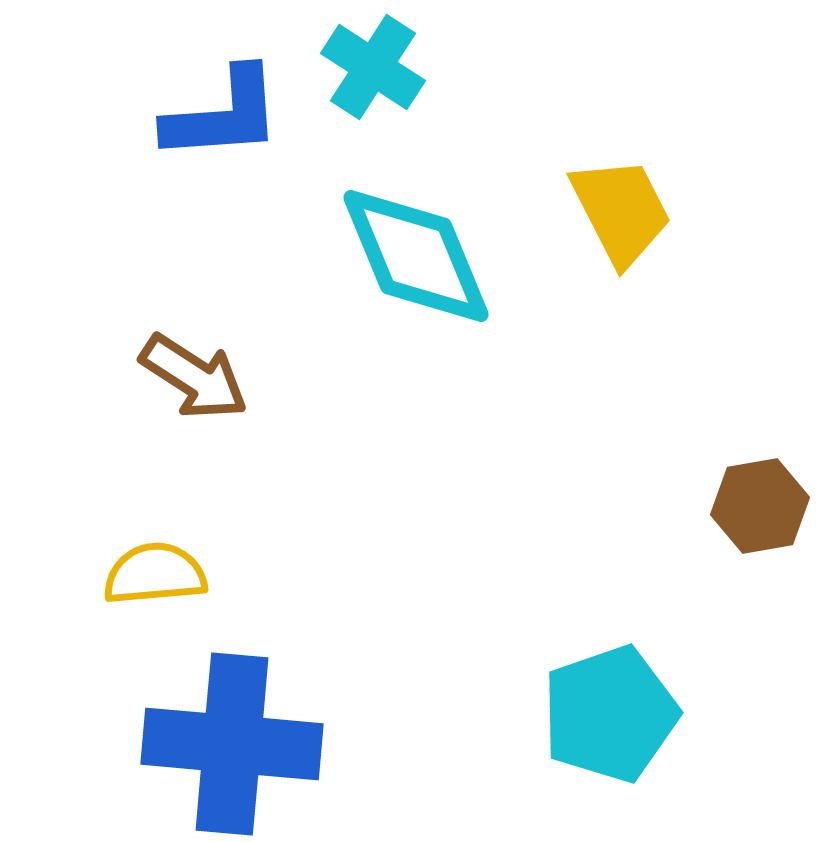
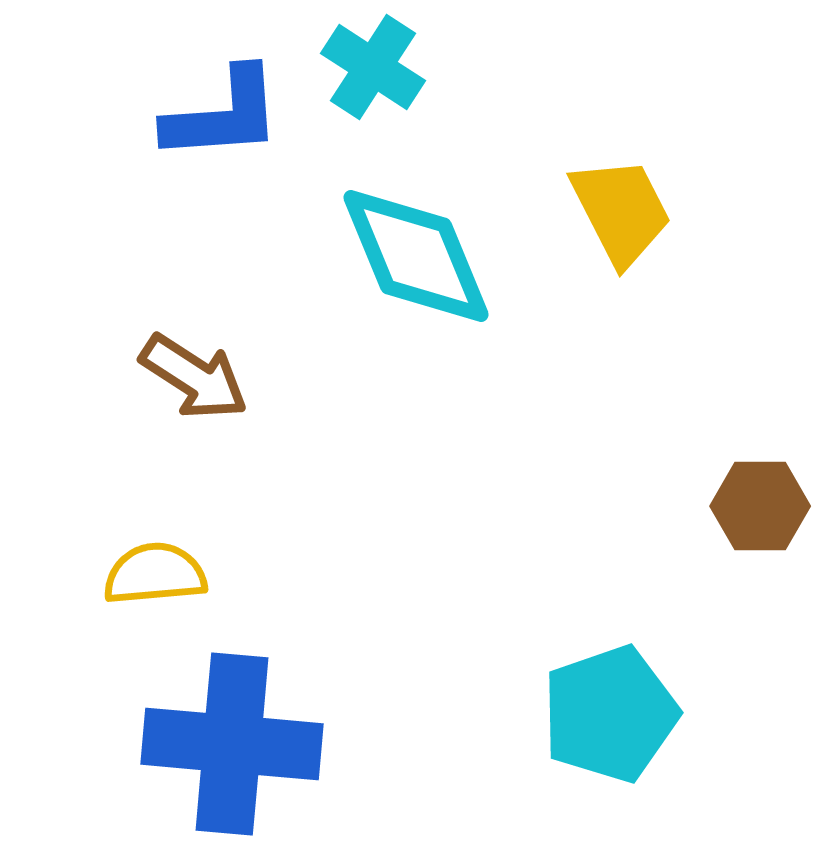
brown hexagon: rotated 10 degrees clockwise
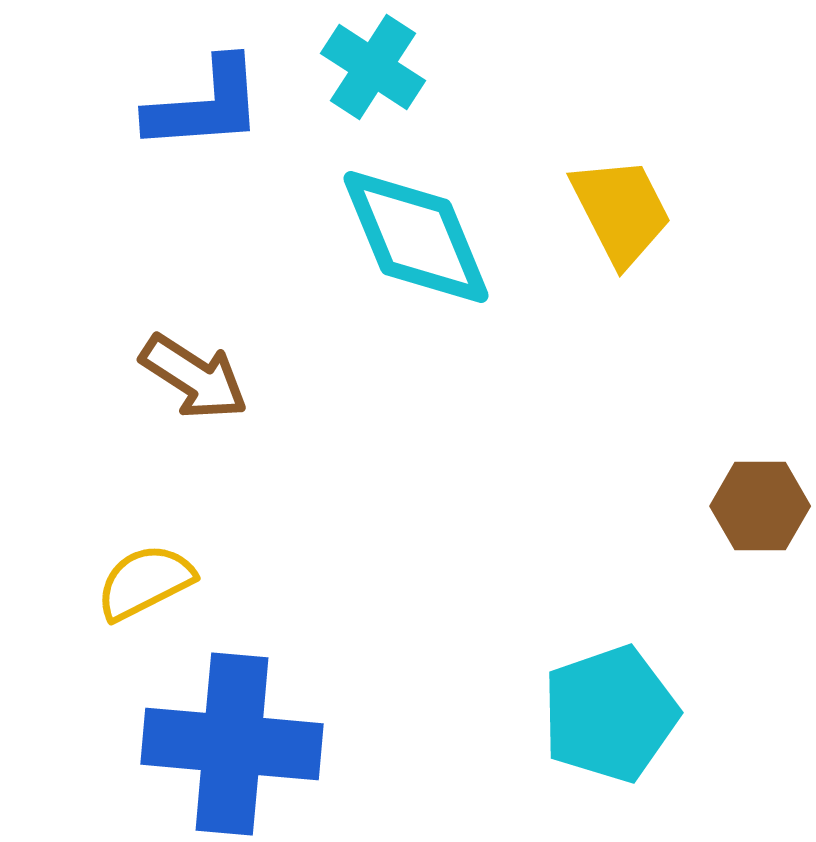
blue L-shape: moved 18 px left, 10 px up
cyan diamond: moved 19 px up
yellow semicircle: moved 10 px left, 8 px down; rotated 22 degrees counterclockwise
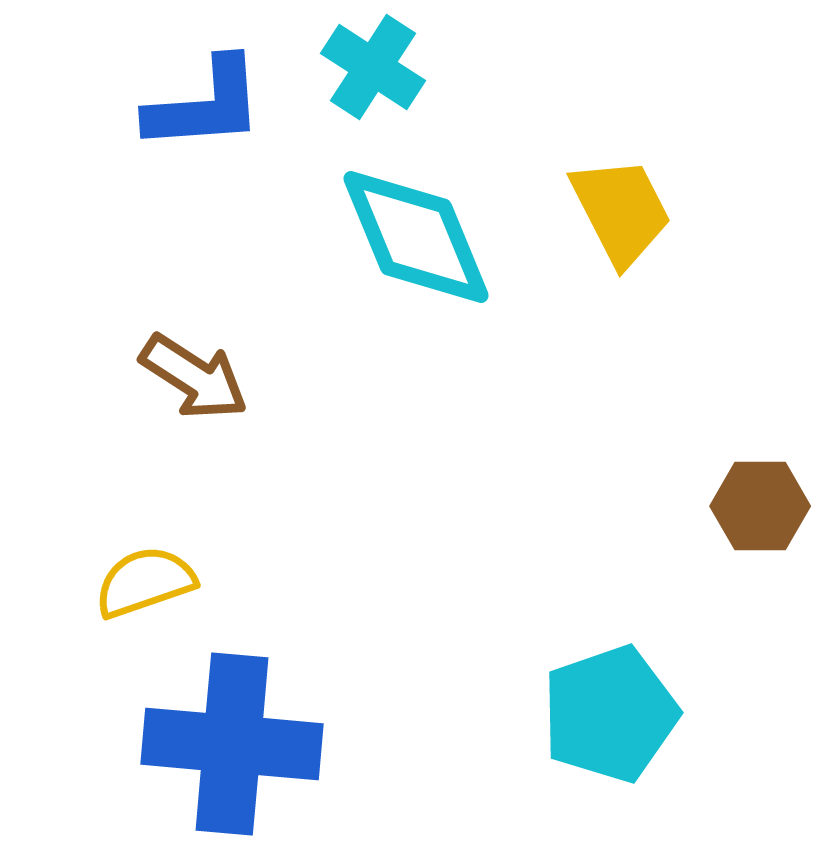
yellow semicircle: rotated 8 degrees clockwise
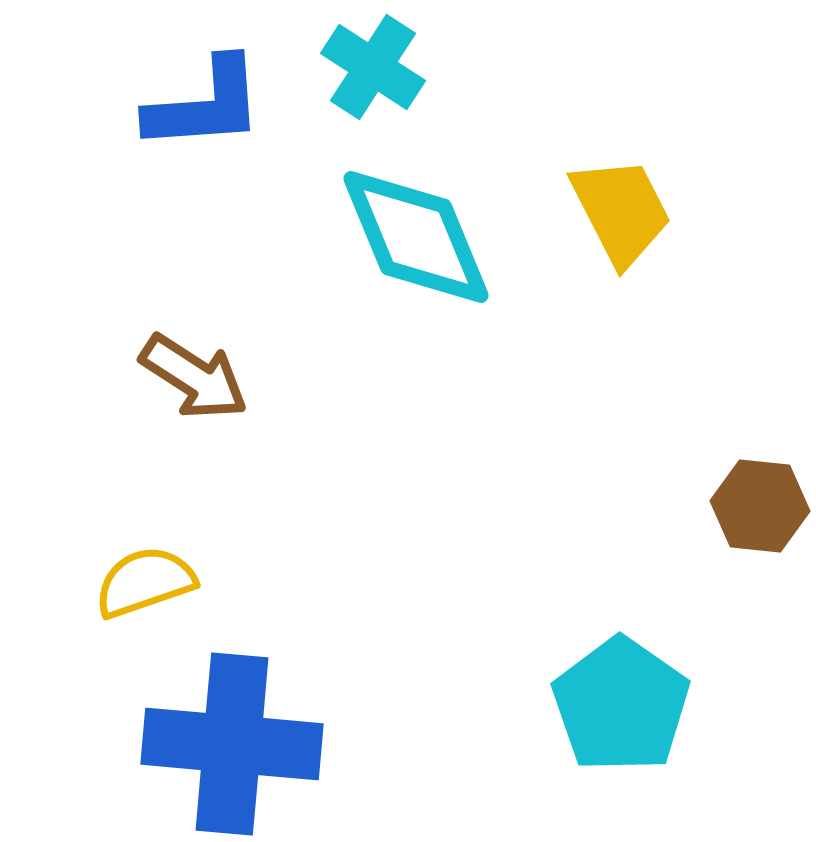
brown hexagon: rotated 6 degrees clockwise
cyan pentagon: moved 11 px right, 9 px up; rotated 18 degrees counterclockwise
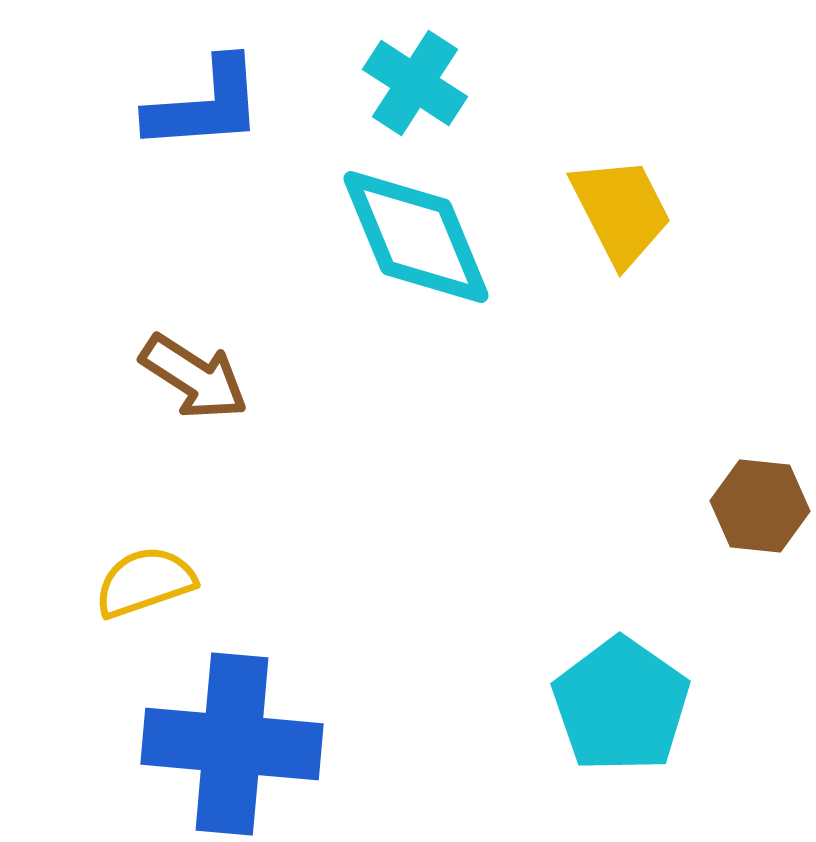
cyan cross: moved 42 px right, 16 px down
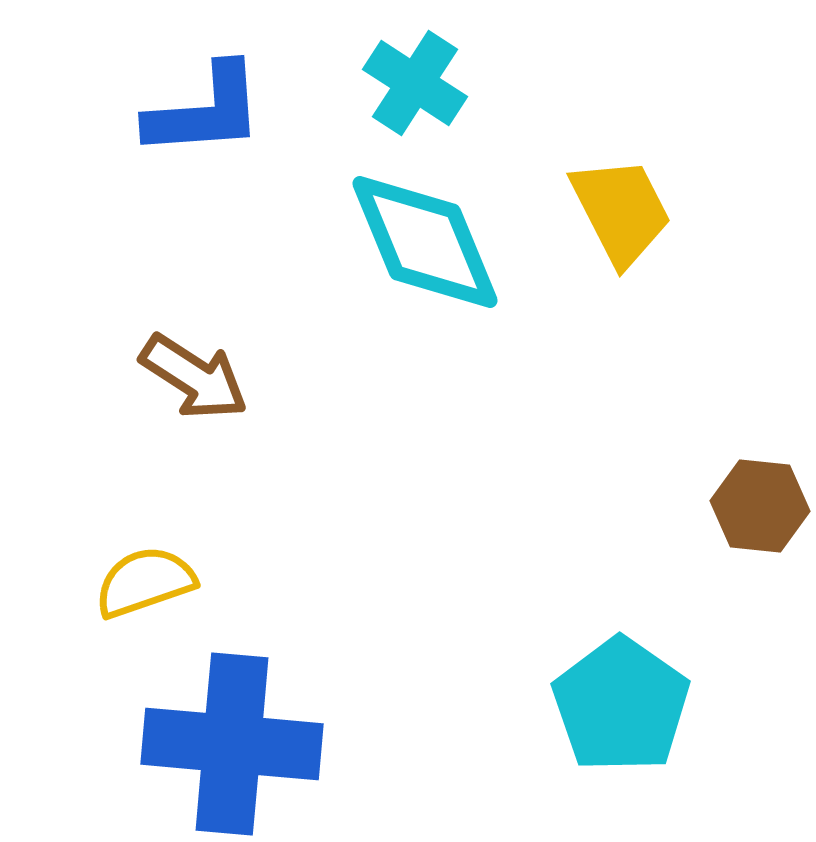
blue L-shape: moved 6 px down
cyan diamond: moved 9 px right, 5 px down
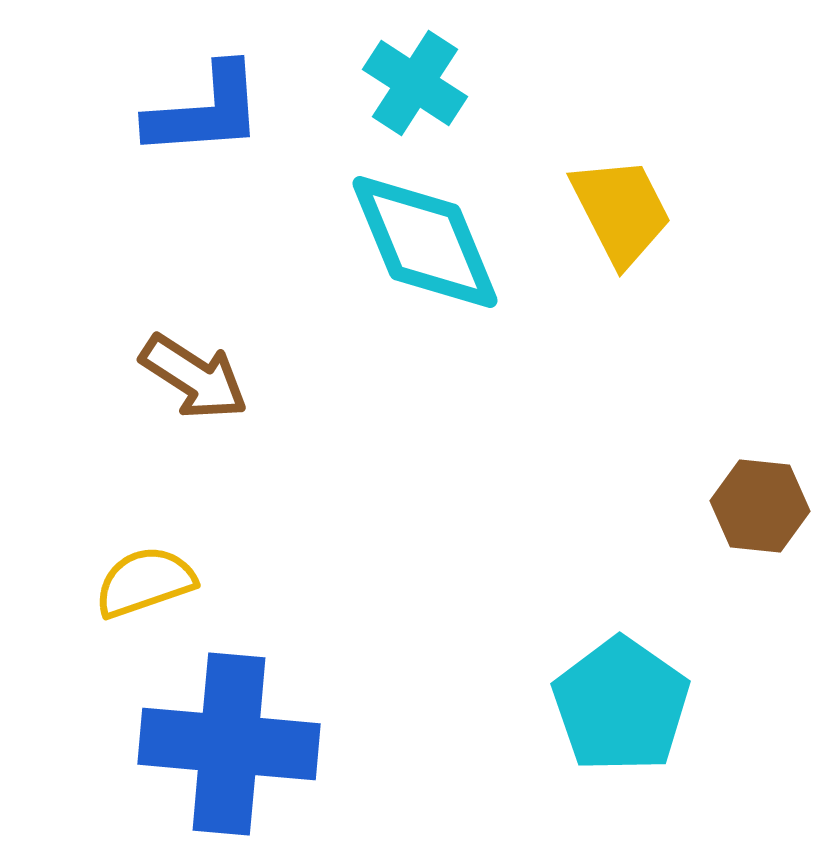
blue cross: moved 3 px left
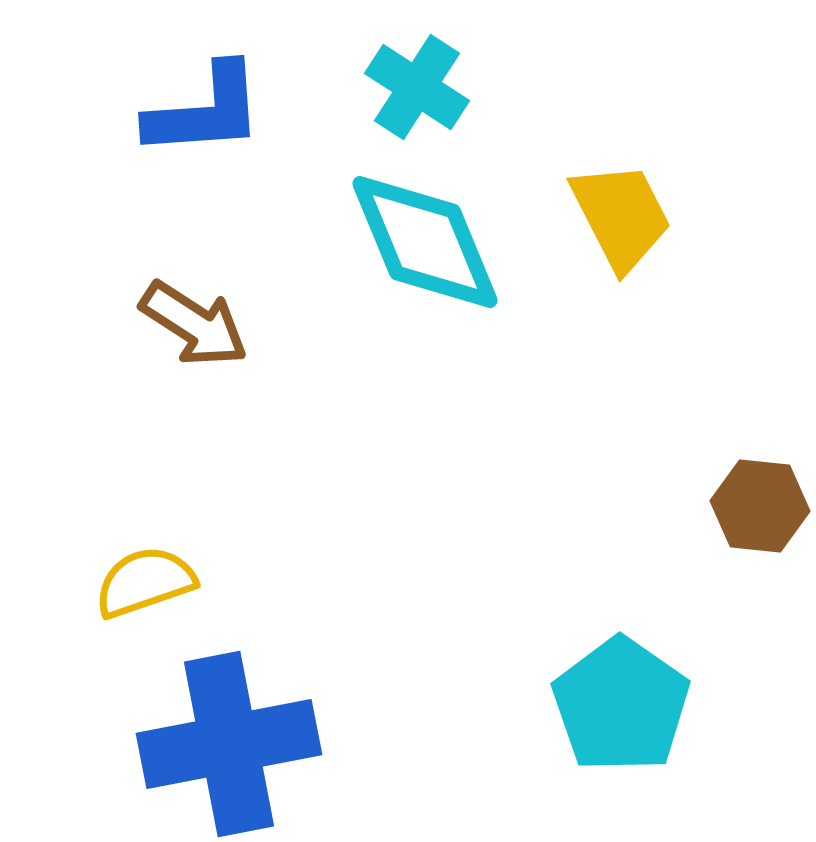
cyan cross: moved 2 px right, 4 px down
yellow trapezoid: moved 5 px down
brown arrow: moved 53 px up
blue cross: rotated 16 degrees counterclockwise
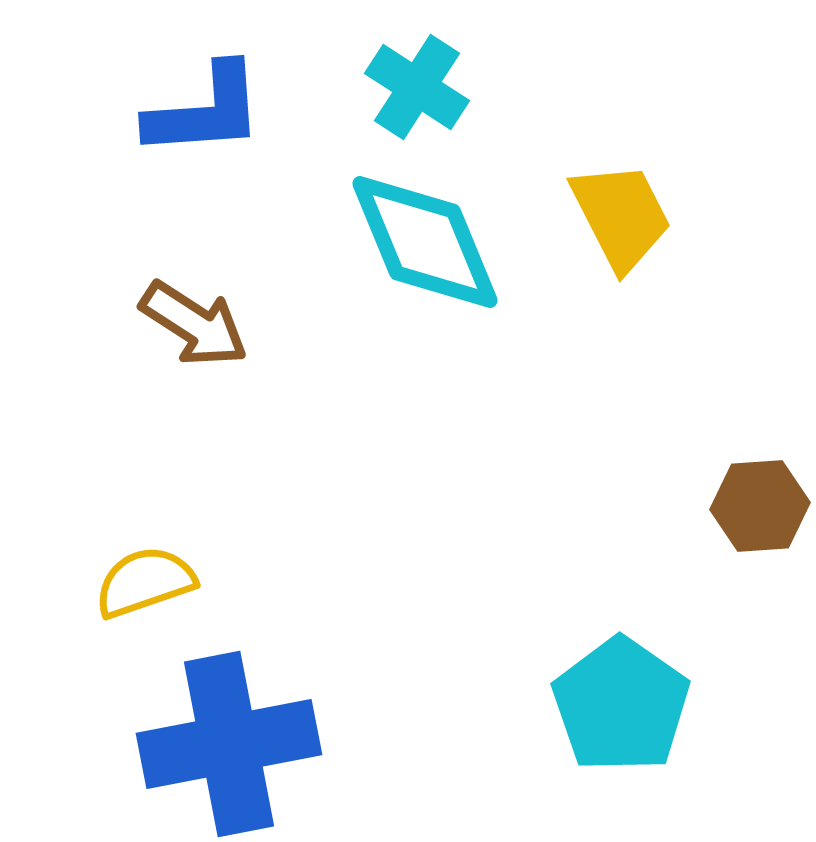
brown hexagon: rotated 10 degrees counterclockwise
